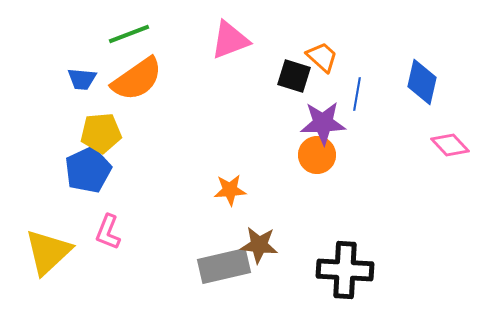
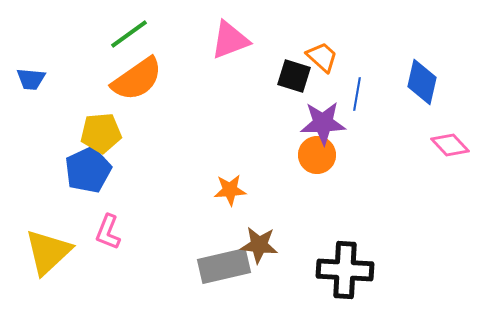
green line: rotated 15 degrees counterclockwise
blue trapezoid: moved 51 px left
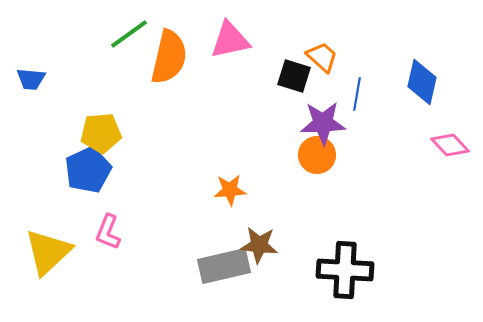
pink triangle: rotated 9 degrees clockwise
orange semicircle: moved 32 px right, 22 px up; rotated 42 degrees counterclockwise
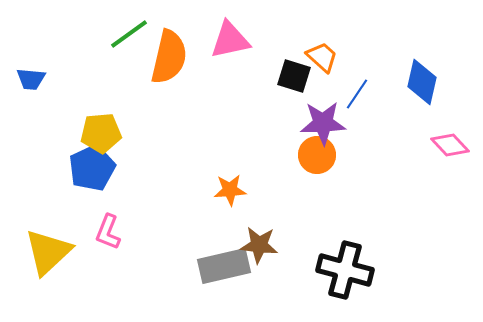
blue line: rotated 24 degrees clockwise
blue pentagon: moved 4 px right, 2 px up
black cross: rotated 12 degrees clockwise
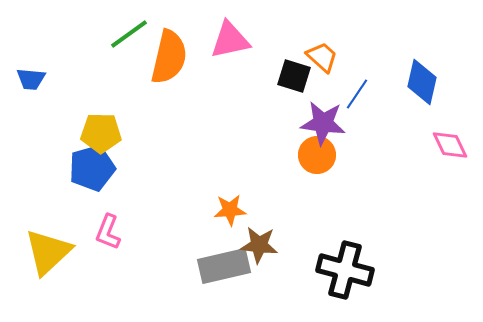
purple star: rotated 9 degrees clockwise
yellow pentagon: rotated 6 degrees clockwise
pink diamond: rotated 18 degrees clockwise
blue pentagon: rotated 9 degrees clockwise
orange star: moved 20 px down
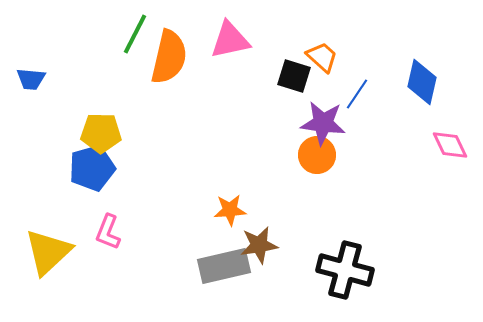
green line: moved 6 px right; rotated 27 degrees counterclockwise
brown star: rotated 15 degrees counterclockwise
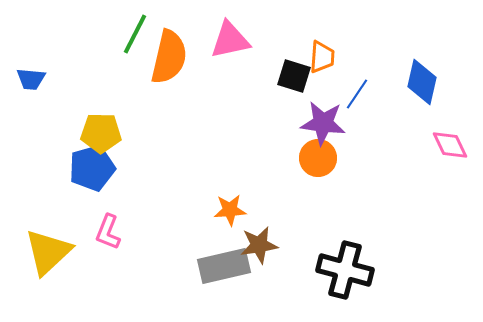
orange trapezoid: rotated 52 degrees clockwise
orange circle: moved 1 px right, 3 px down
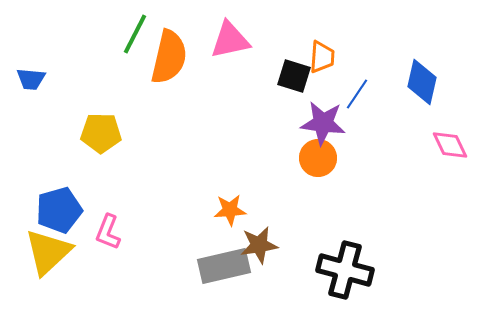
blue pentagon: moved 33 px left, 42 px down
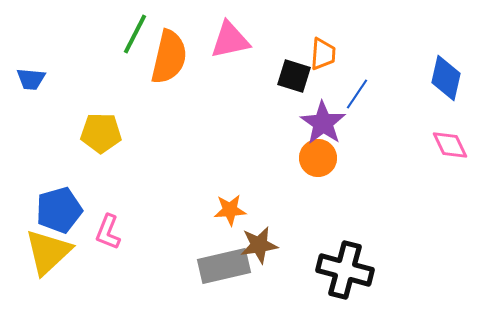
orange trapezoid: moved 1 px right, 3 px up
blue diamond: moved 24 px right, 4 px up
purple star: rotated 27 degrees clockwise
